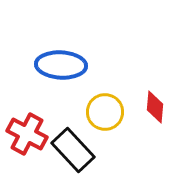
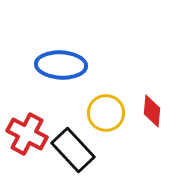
red diamond: moved 3 px left, 4 px down
yellow circle: moved 1 px right, 1 px down
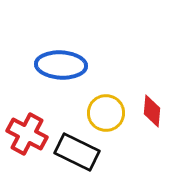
black rectangle: moved 4 px right, 2 px down; rotated 21 degrees counterclockwise
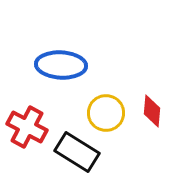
red cross: moved 7 px up
black rectangle: rotated 6 degrees clockwise
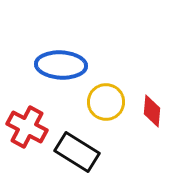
yellow circle: moved 11 px up
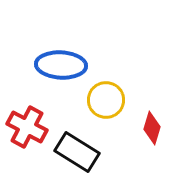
yellow circle: moved 2 px up
red diamond: moved 17 px down; rotated 12 degrees clockwise
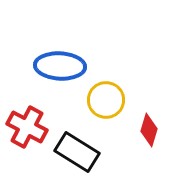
blue ellipse: moved 1 px left, 1 px down
red diamond: moved 3 px left, 2 px down
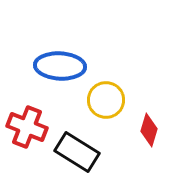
red cross: rotated 6 degrees counterclockwise
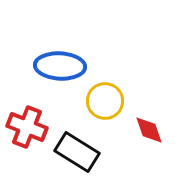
yellow circle: moved 1 px left, 1 px down
red diamond: rotated 36 degrees counterclockwise
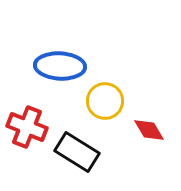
red diamond: rotated 12 degrees counterclockwise
